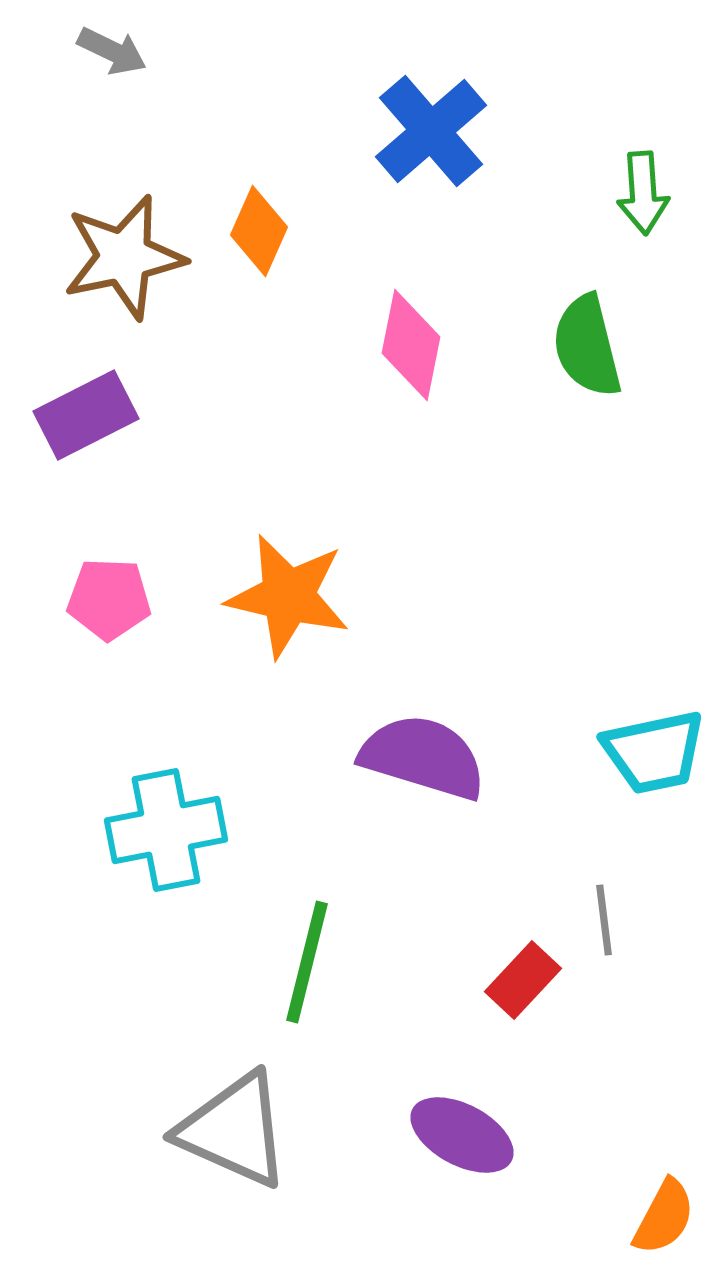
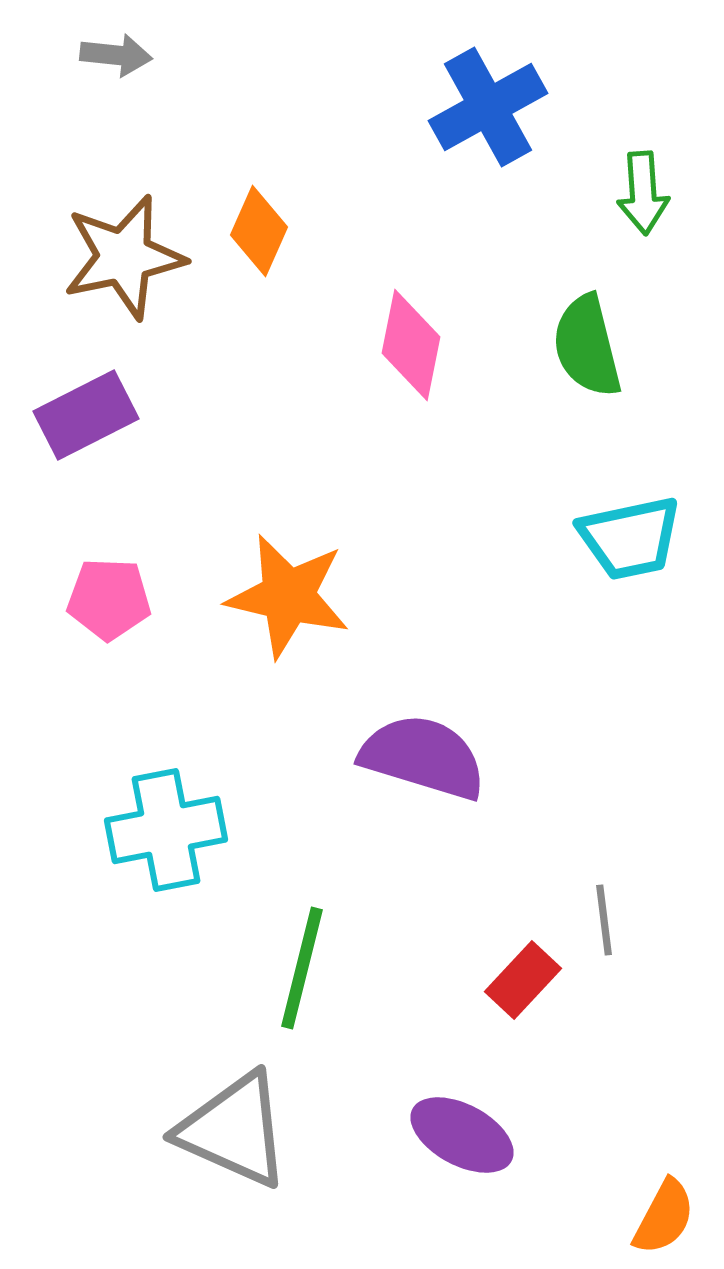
gray arrow: moved 4 px right, 4 px down; rotated 20 degrees counterclockwise
blue cross: moved 57 px right, 24 px up; rotated 12 degrees clockwise
cyan trapezoid: moved 24 px left, 214 px up
green line: moved 5 px left, 6 px down
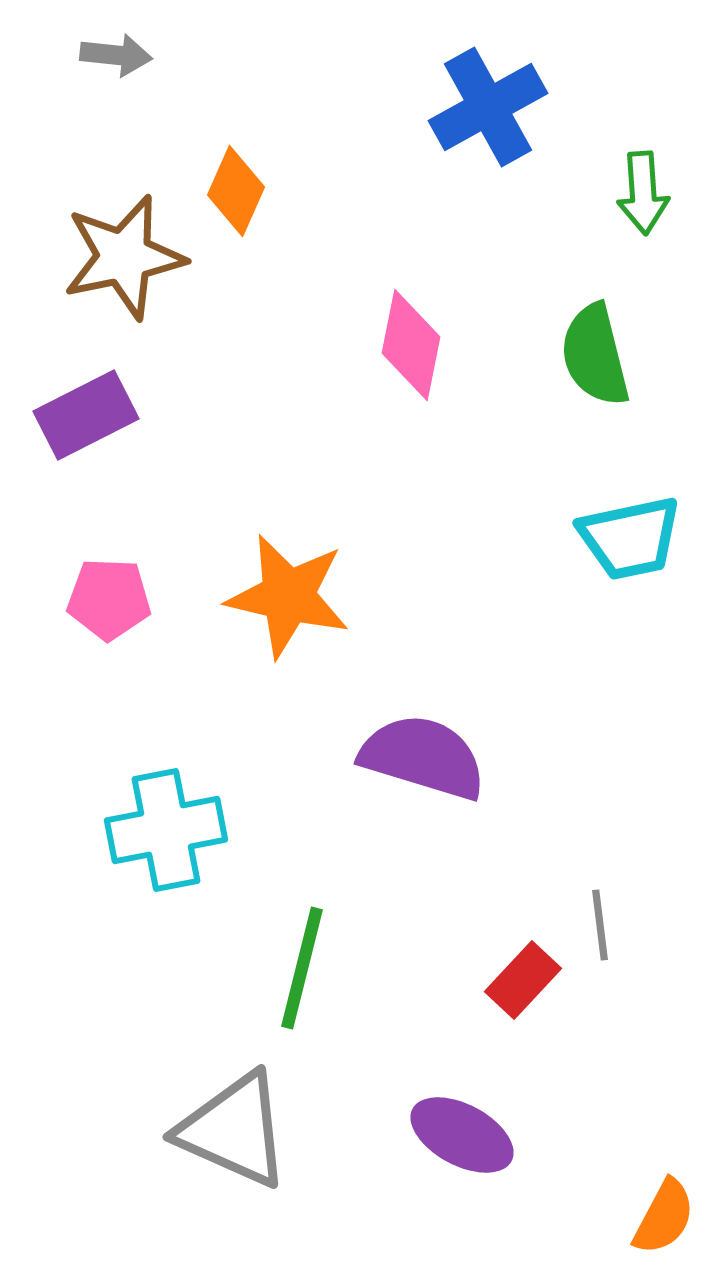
orange diamond: moved 23 px left, 40 px up
green semicircle: moved 8 px right, 9 px down
gray line: moved 4 px left, 5 px down
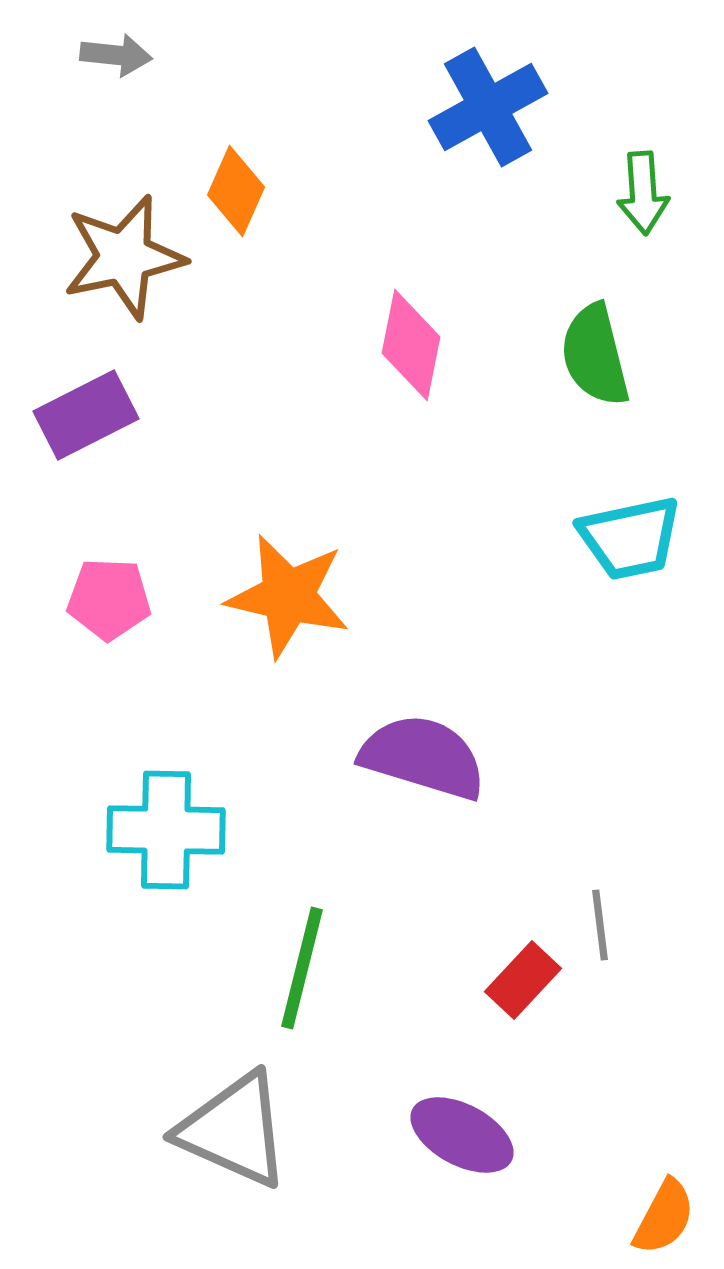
cyan cross: rotated 12 degrees clockwise
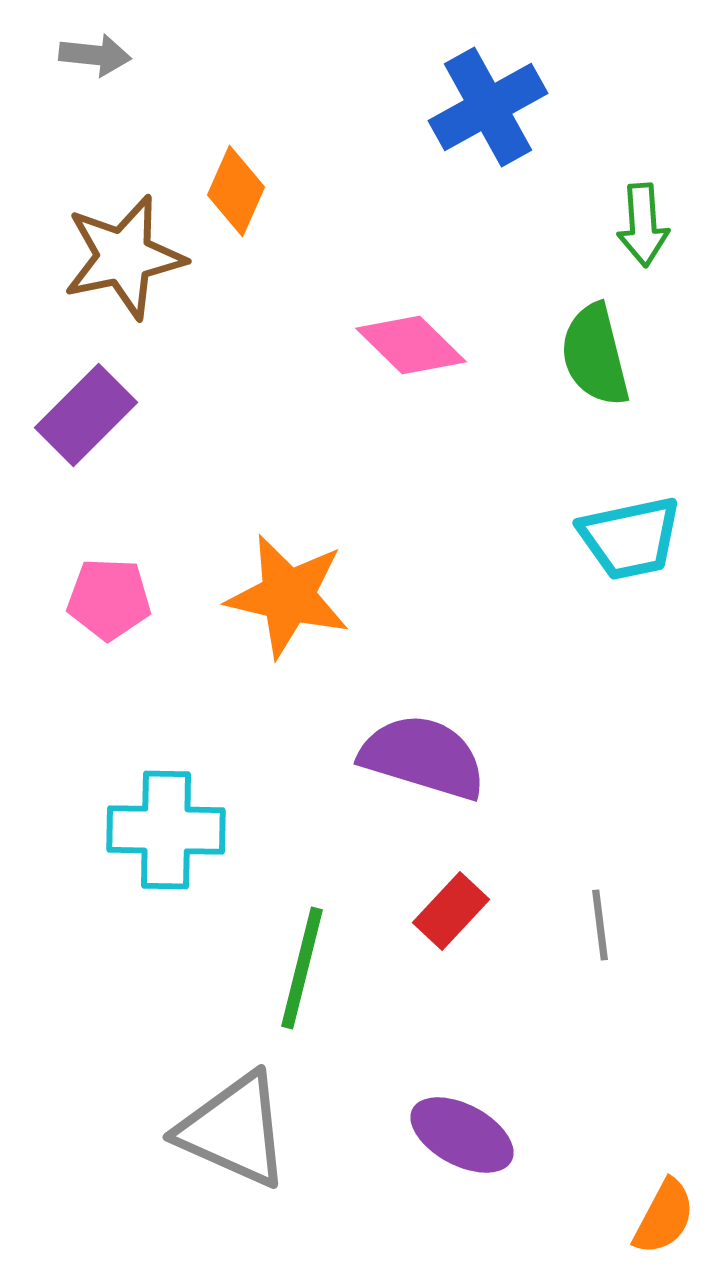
gray arrow: moved 21 px left
green arrow: moved 32 px down
pink diamond: rotated 57 degrees counterclockwise
purple rectangle: rotated 18 degrees counterclockwise
red rectangle: moved 72 px left, 69 px up
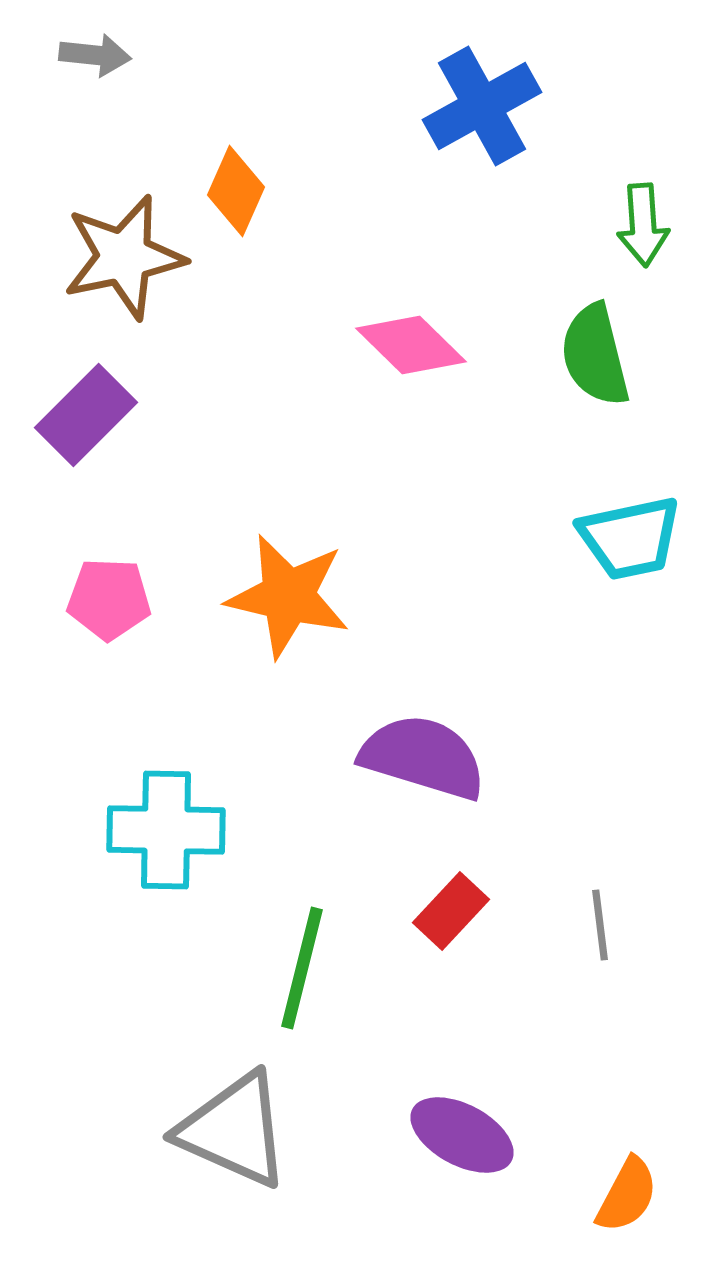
blue cross: moved 6 px left, 1 px up
orange semicircle: moved 37 px left, 22 px up
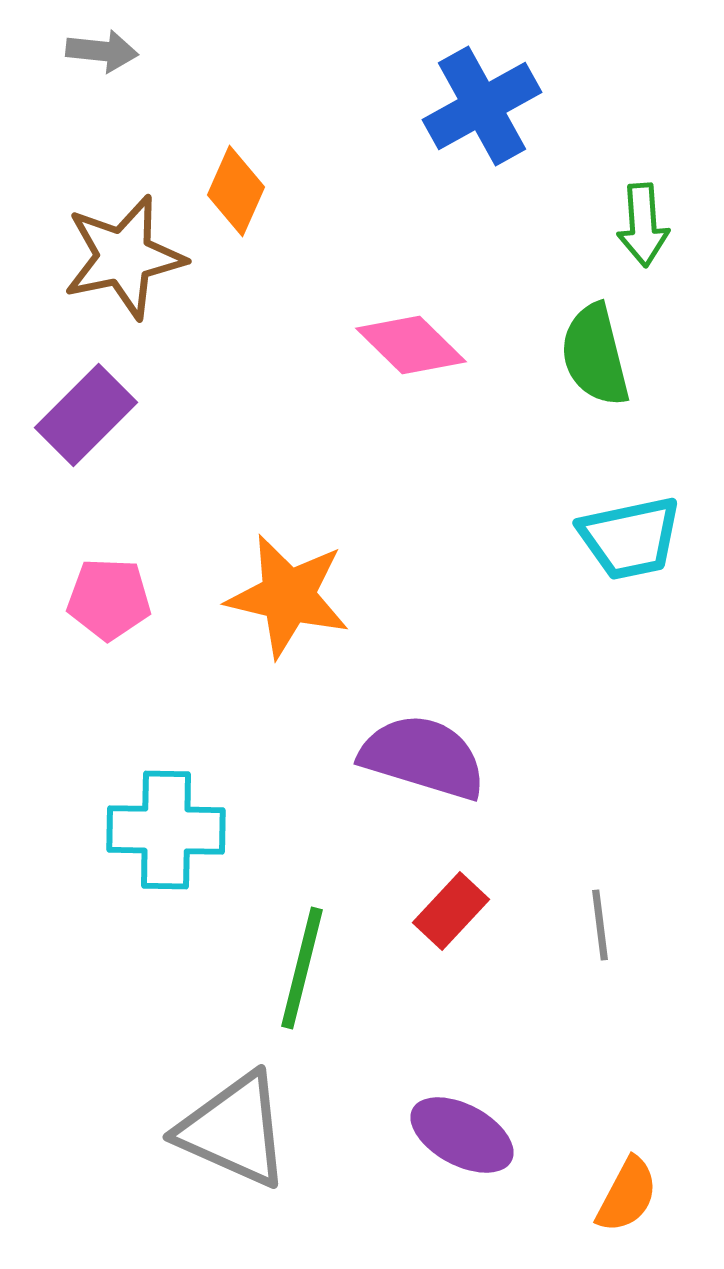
gray arrow: moved 7 px right, 4 px up
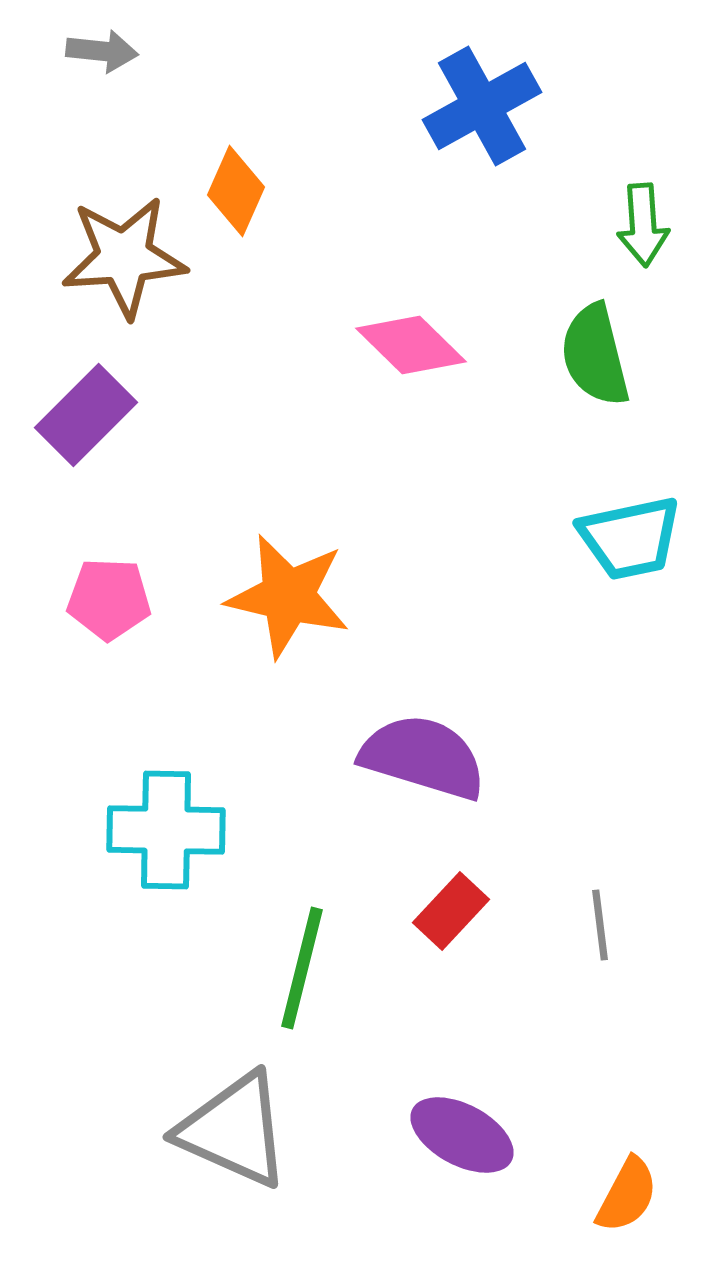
brown star: rotated 8 degrees clockwise
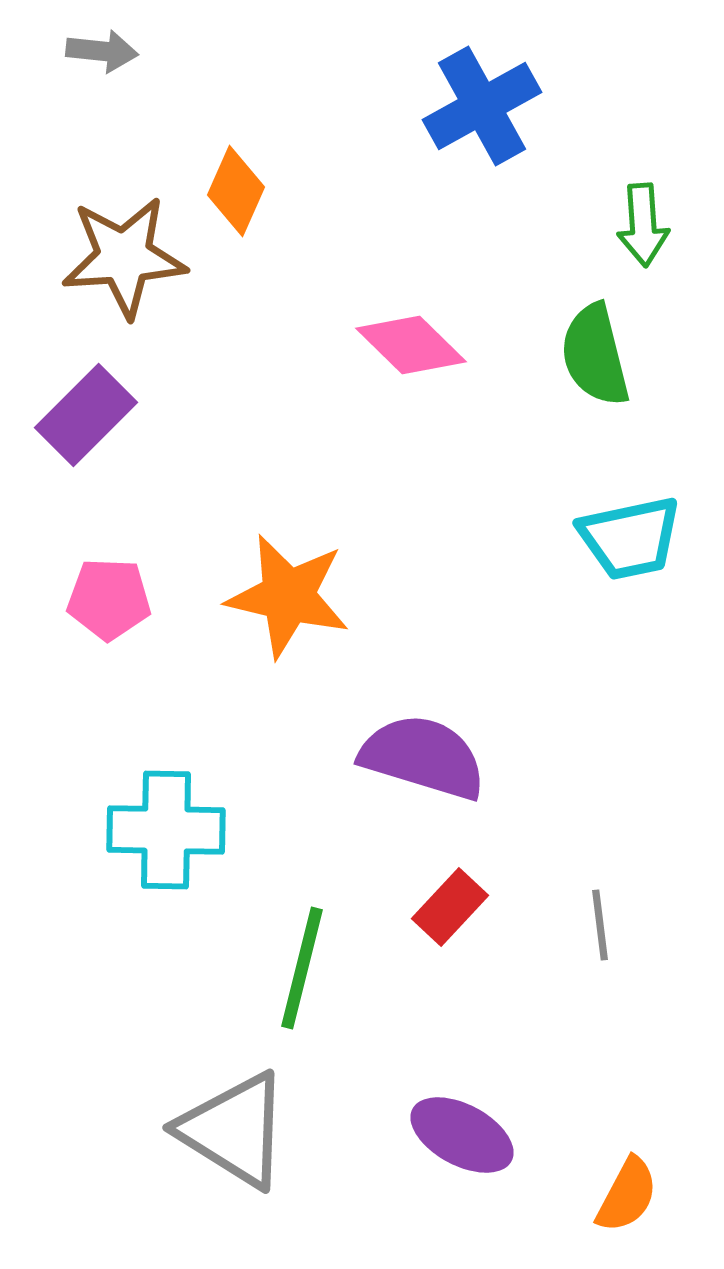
red rectangle: moved 1 px left, 4 px up
gray triangle: rotated 8 degrees clockwise
